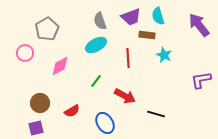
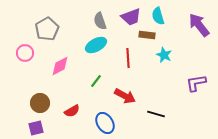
purple L-shape: moved 5 px left, 3 px down
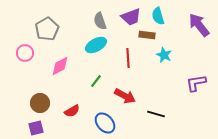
blue ellipse: rotated 10 degrees counterclockwise
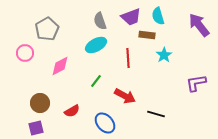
cyan star: rotated 14 degrees clockwise
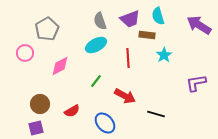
purple trapezoid: moved 1 px left, 2 px down
purple arrow: rotated 20 degrees counterclockwise
brown circle: moved 1 px down
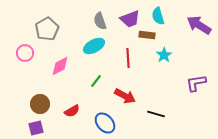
cyan ellipse: moved 2 px left, 1 px down
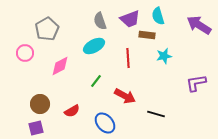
cyan star: moved 1 px down; rotated 21 degrees clockwise
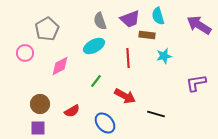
purple square: moved 2 px right; rotated 14 degrees clockwise
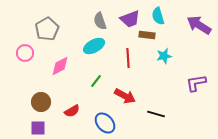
brown circle: moved 1 px right, 2 px up
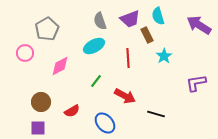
brown rectangle: rotated 56 degrees clockwise
cyan star: rotated 21 degrees counterclockwise
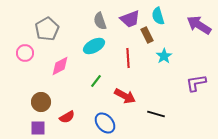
red semicircle: moved 5 px left, 6 px down
